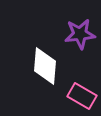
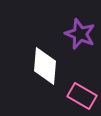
purple star: rotated 28 degrees clockwise
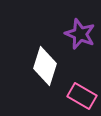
white diamond: rotated 12 degrees clockwise
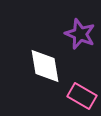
white diamond: rotated 27 degrees counterclockwise
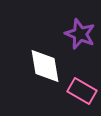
pink rectangle: moved 5 px up
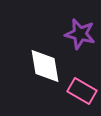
purple star: rotated 8 degrees counterclockwise
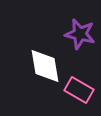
pink rectangle: moved 3 px left, 1 px up
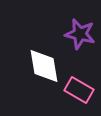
white diamond: moved 1 px left
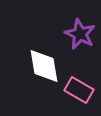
purple star: rotated 12 degrees clockwise
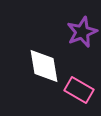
purple star: moved 2 px right, 2 px up; rotated 24 degrees clockwise
